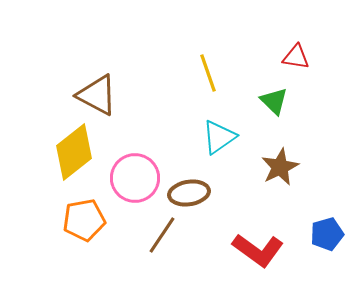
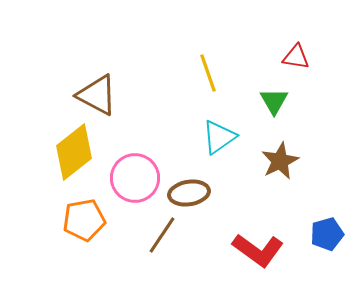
green triangle: rotated 16 degrees clockwise
brown star: moved 6 px up
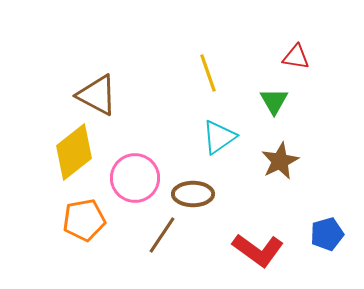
brown ellipse: moved 4 px right, 1 px down; rotated 9 degrees clockwise
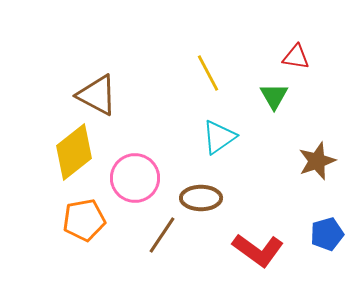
yellow line: rotated 9 degrees counterclockwise
green triangle: moved 5 px up
brown star: moved 37 px right; rotated 6 degrees clockwise
brown ellipse: moved 8 px right, 4 px down
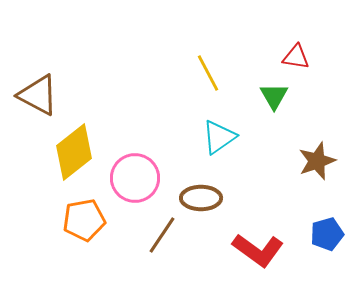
brown triangle: moved 59 px left
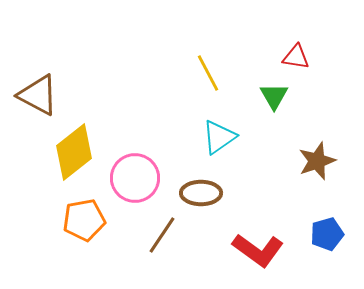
brown ellipse: moved 5 px up
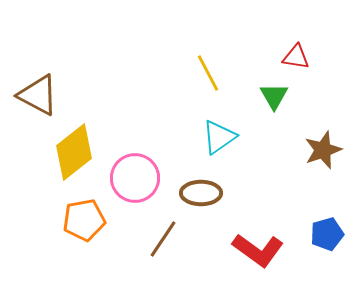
brown star: moved 6 px right, 11 px up
brown line: moved 1 px right, 4 px down
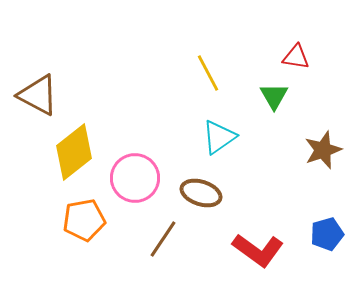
brown ellipse: rotated 18 degrees clockwise
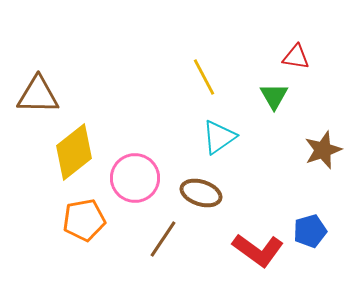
yellow line: moved 4 px left, 4 px down
brown triangle: rotated 27 degrees counterclockwise
blue pentagon: moved 17 px left, 3 px up
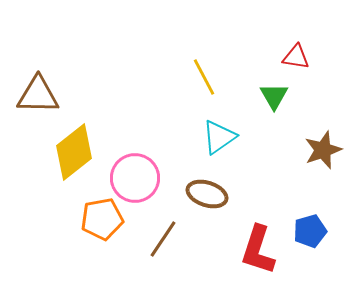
brown ellipse: moved 6 px right, 1 px down
orange pentagon: moved 18 px right, 1 px up
red L-shape: rotated 72 degrees clockwise
